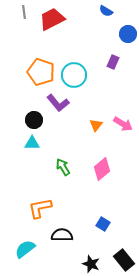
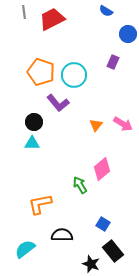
black circle: moved 2 px down
green arrow: moved 17 px right, 18 px down
orange L-shape: moved 4 px up
black rectangle: moved 11 px left, 9 px up
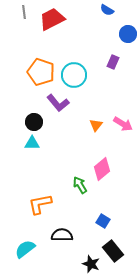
blue semicircle: moved 1 px right, 1 px up
blue square: moved 3 px up
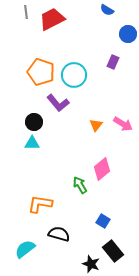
gray line: moved 2 px right
orange L-shape: rotated 20 degrees clockwise
black semicircle: moved 3 px left, 1 px up; rotated 15 degrees clockwise
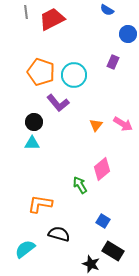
black rectangle: rotated 20 degrees counterclockwise
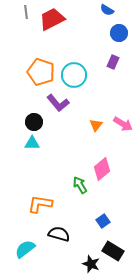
blue circle: moved 9 px left, 1 px up
blue square: rotated 24 degrees clockwise
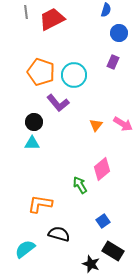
blue semicircle: moved 1 px left; rotated 104 degrees counterclockwise
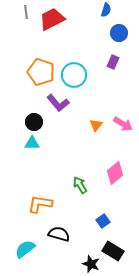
pink diamond: moved 13 px right, 4 px down
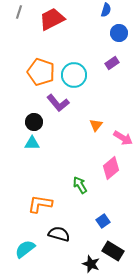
gray line: moved 7 px left; rotated 24 degrees clockwise
purple rectangle: moved 1 px left, 1 px down; rotated 32 degrees clockwise
pink arrow: moved 14 px down
pink diamond: moved 4 px left, 5 px up
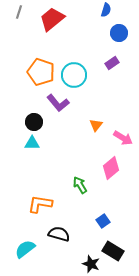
red trapezoid: rotated 12 degrees counterclockwise
